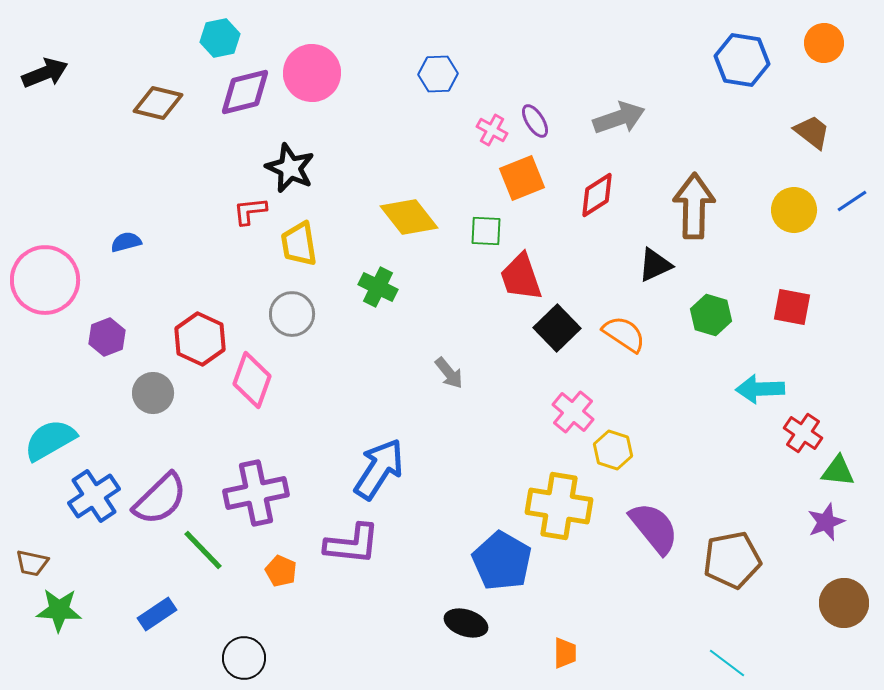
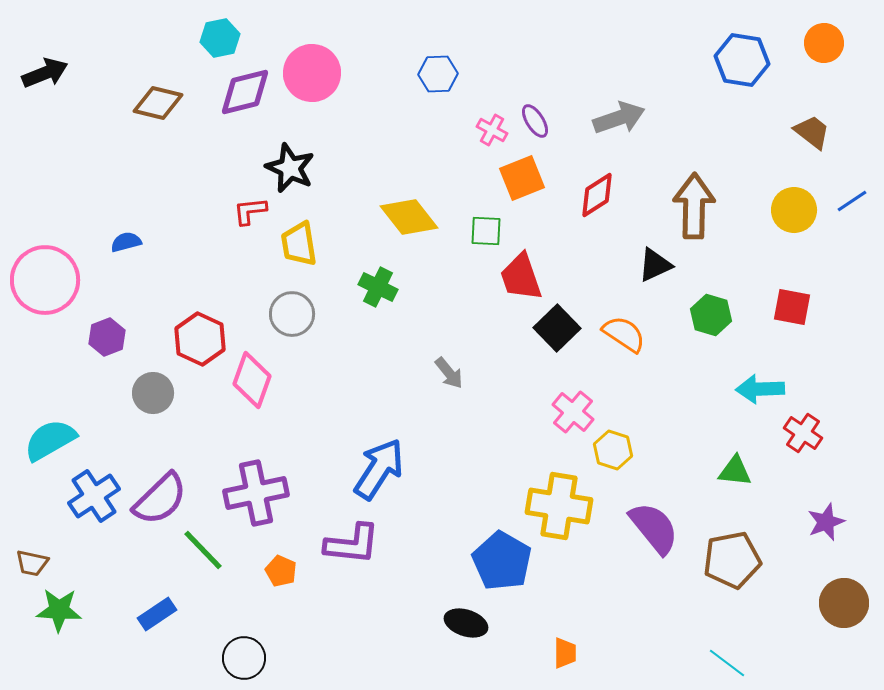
green triangle at (838, 471): moved 103 px left
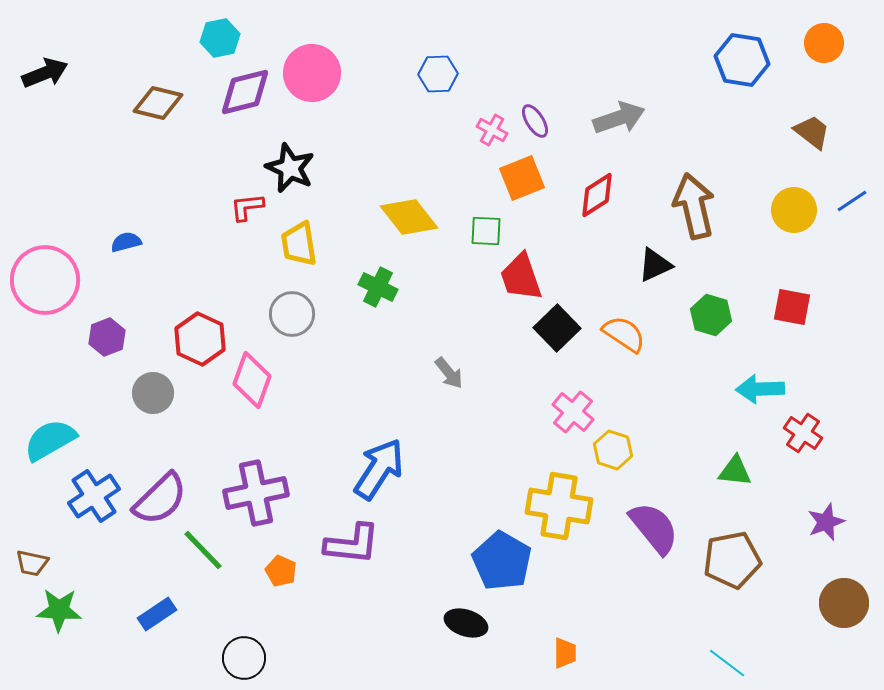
brown arrow at (694, 206): rotated 14 degrees counterclockwise
red L-shape at (250, 211): moved 3 px left, 4 px up
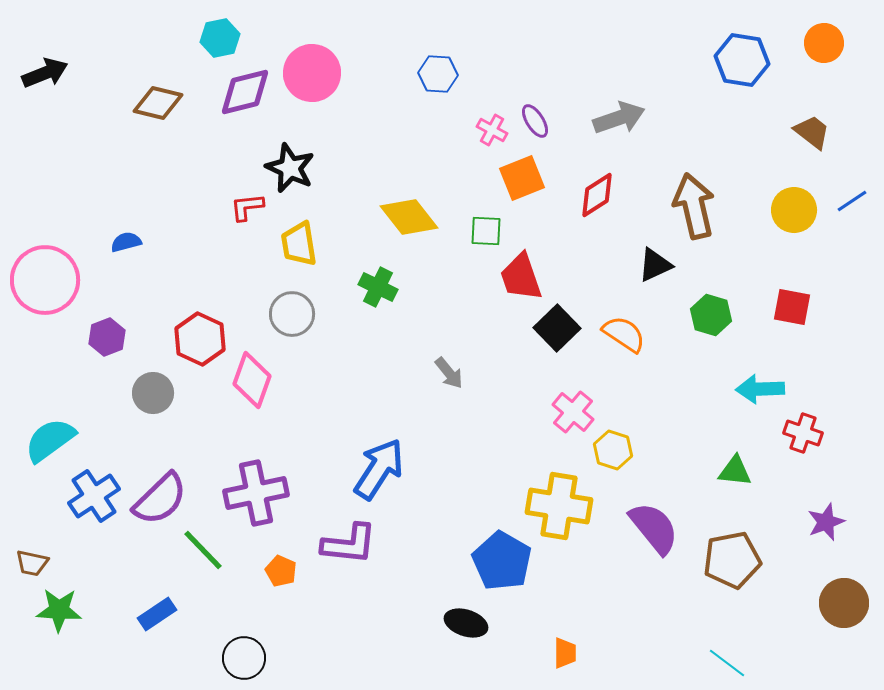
blue hexagon at (438, 74): rotated 6 degrees clockwise
red cross at (803, 433): rotated 15 degrees counterclockwise
cyan semicircle at (50, 440): rotated 6 degrees counterclockwise
purple L-shape at (352, 544): moved 3 px left
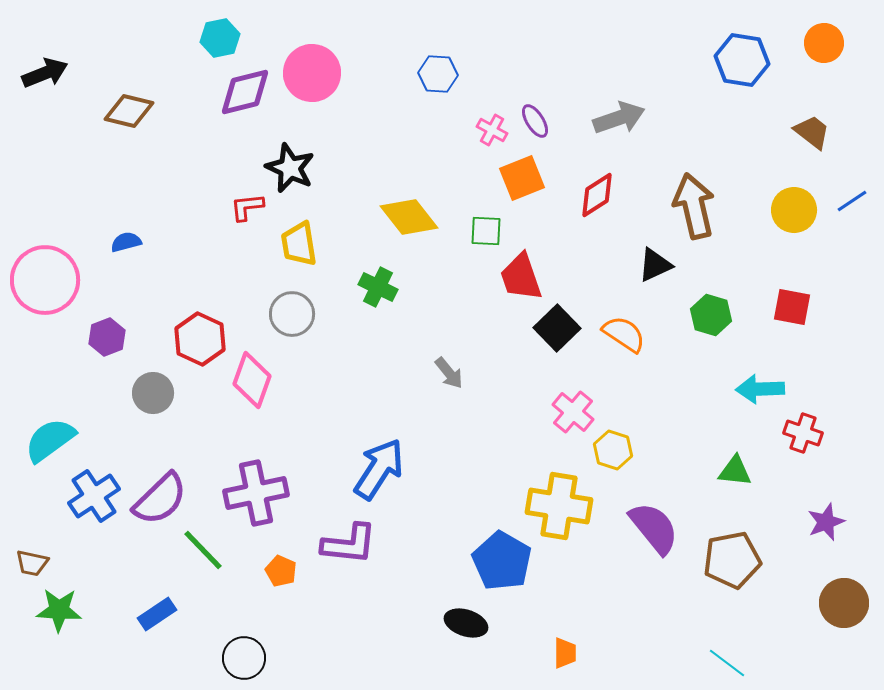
brown diamond at (158, 103): moved 29 px left, 8 px down
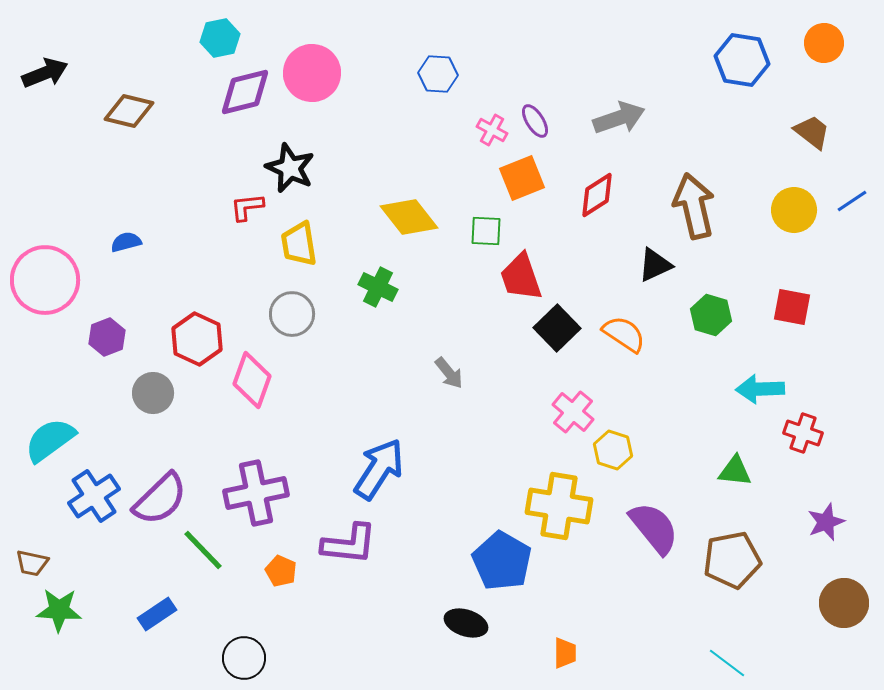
red hexagon at (200, 339): moved 3 px left
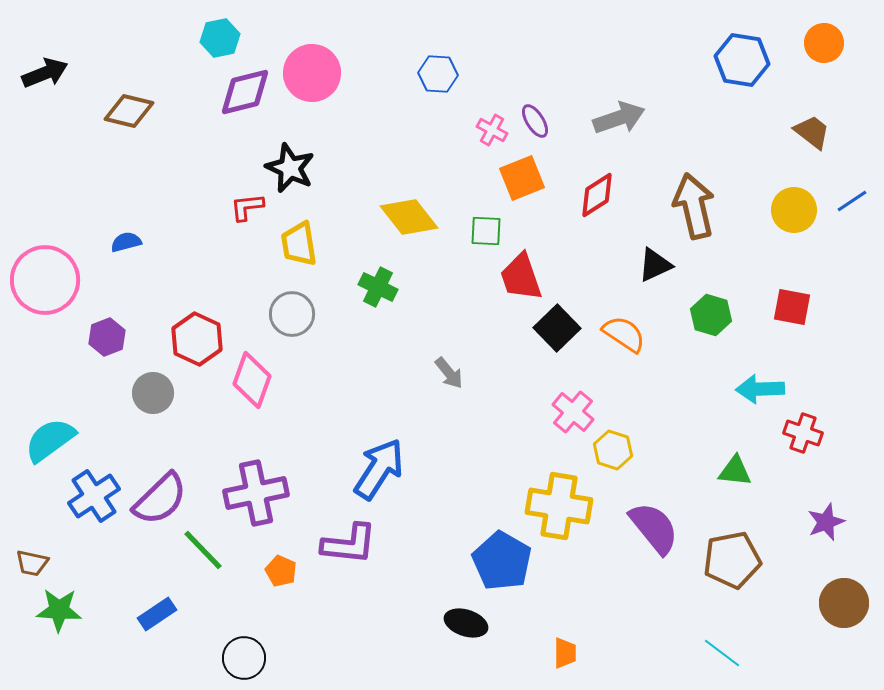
cyan line at (727, 663): moved 5 px left, 10 px up
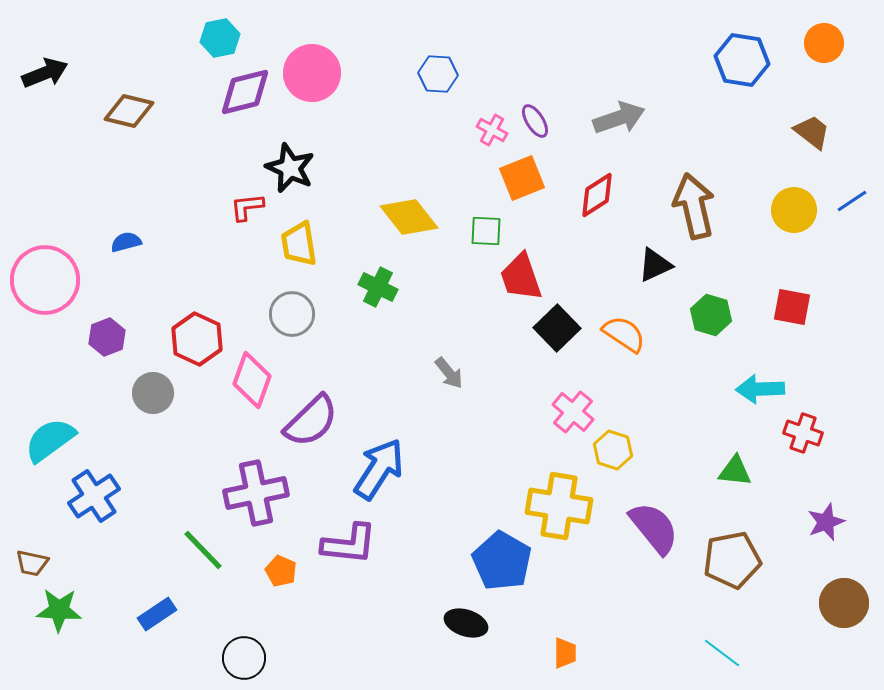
purple semicircle at (160, 499): moved 151 px right, 78 px up
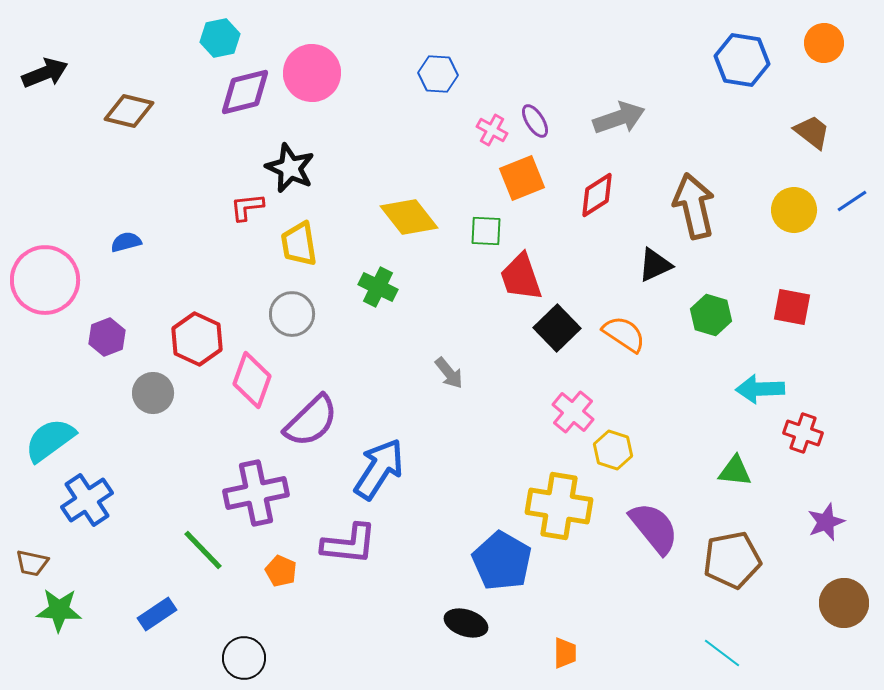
blue cross at (94, 496): moved 7 px left, 4 px down
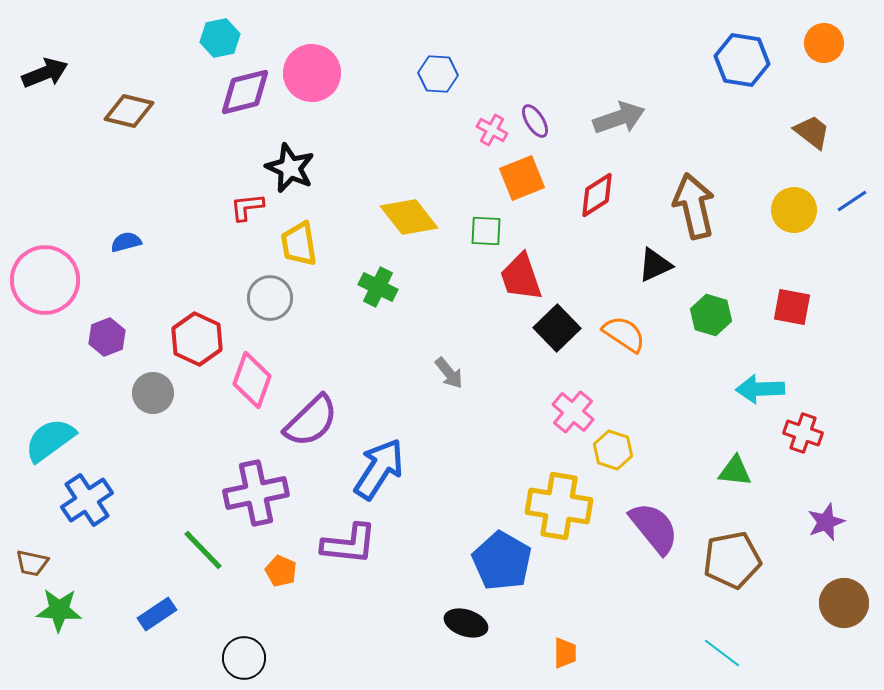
gray circle at (292, 314): moved 22 px left, 16 px up
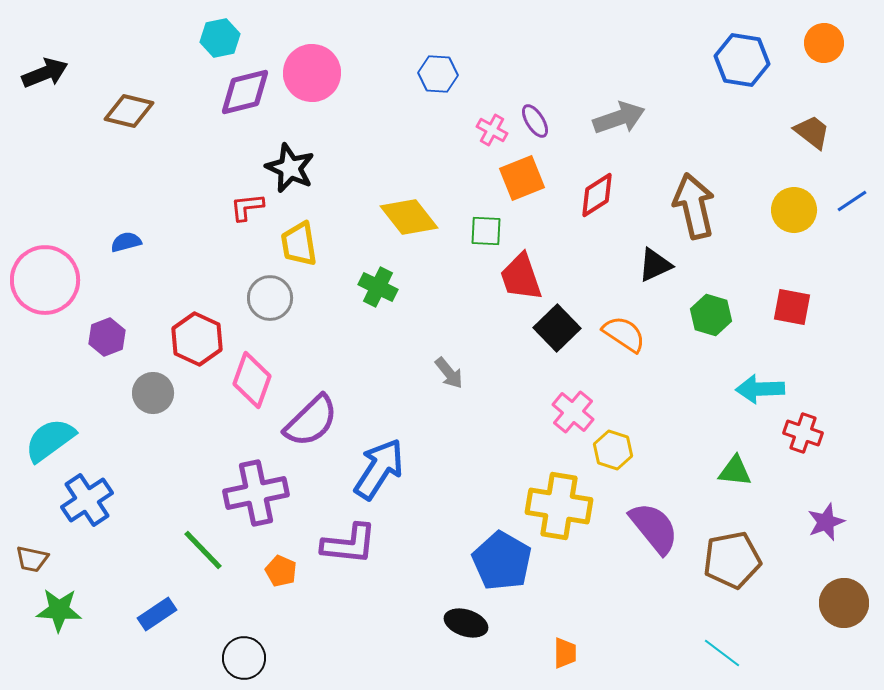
brown trapezoid at (32, 563): moved 4 px up
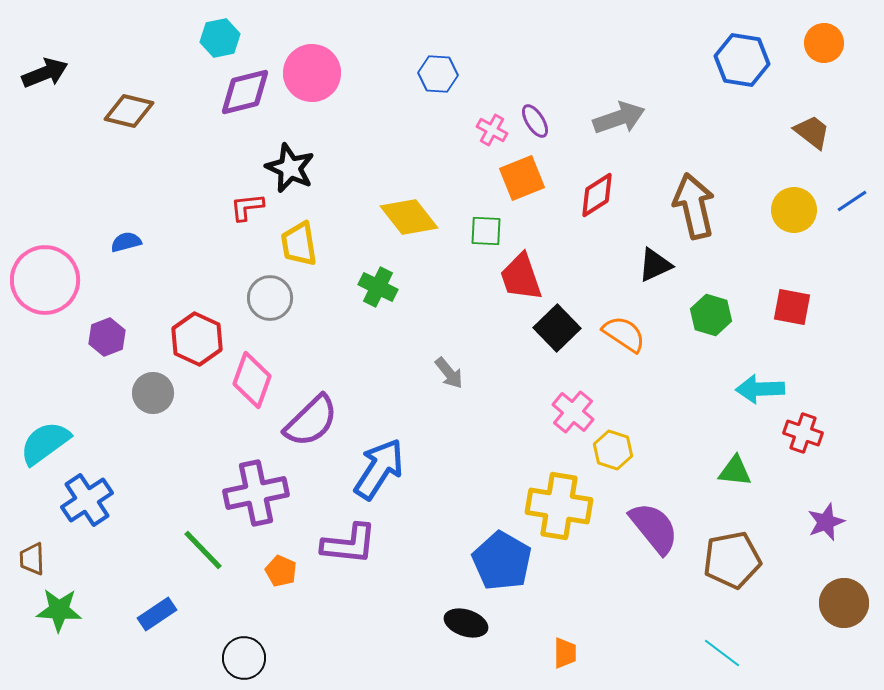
cyan semicircle at (50, 440): moved 5 px left, 3 px down
brown trapezoid at (32, 559): rotated 76 degrees clockwise
